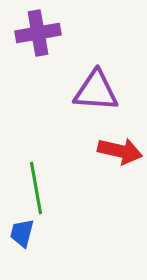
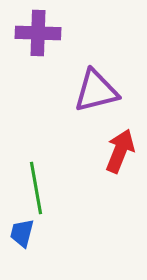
purple cross: rotated 12 degrees clockwise
purple triangle: rotated 18 degrees counterclockwise
red arrow: rotated 81 degrees counterclockwise
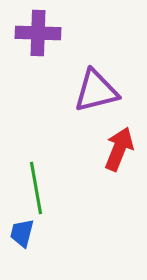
red arrow: moved 1 px left, 2 px up
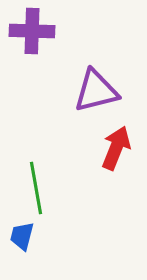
purple cross: moved 6 px left, 2 px up
red arrow: moved 3 px left, 1 px up
blue trapezoid: moved 3 px down
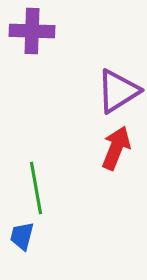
purple triangle: moved 22 px right; rotated 18 degrees counterclockwise
